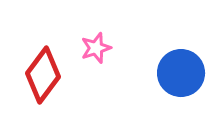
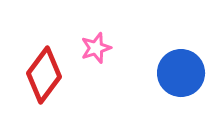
red diamond: moved 1 px right
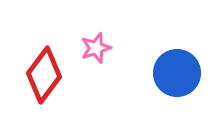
blue circle: moved 4 px left
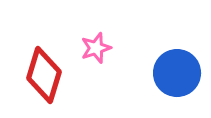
red diamond: rotated 20 degrees counterclockwise
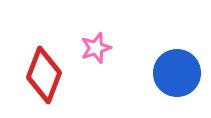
red diamond: rotated 4 degrees clockwise
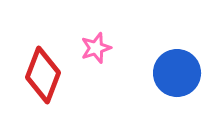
red diamond: moved 1 px left
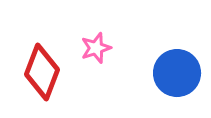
red diamond: moved 1 px left, 3 px up
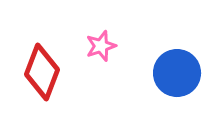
pink star: moved 5 px right, 2 px up
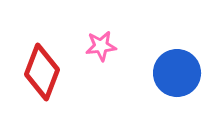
pink star: rotated 12 degrees clockwise
